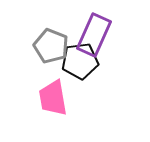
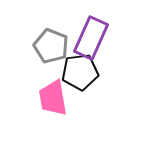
purple rectangle: moved 3 px left, 3 px down
black pentagon: moved 11 px down
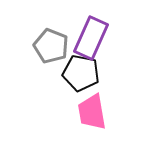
black pentagon: moved 1 px right, 1 px down; rotated 18 degrees clockwise
pink trapezoid: moved 39 px right, 14 px down
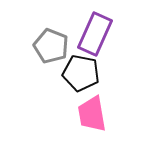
purple rectangle: moved 4 px right, 4 px up
pink trapezoid: moved 2 px down
